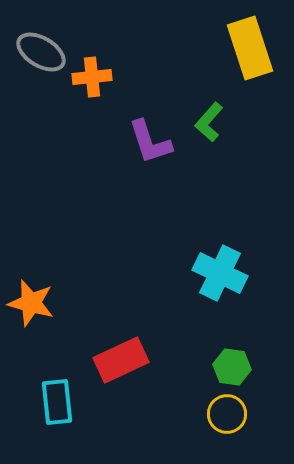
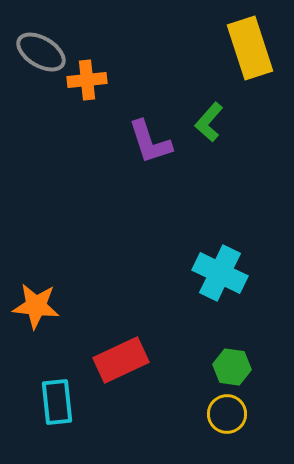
orange cross: moved 5 px left, 3 px down
orange star: moved 5 px right, 3 px down; rotated 9 degrees counterclockwise
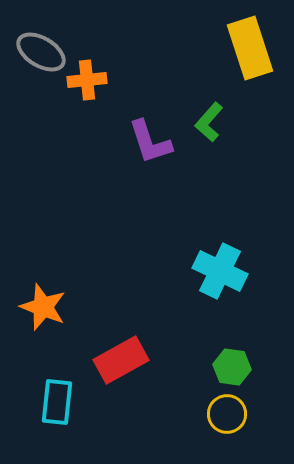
cyan cross: moved 2 px up
orange star: moved 7 px right, 1 px down; rotated 15 degrees clockwise
red rectangle: rotated 4 degrees counterclockwise
cyan rectangle: rotated 12 degrees clockwise
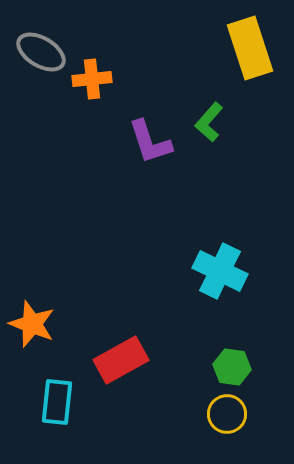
orange cross: moved 5 px right, 1 px up
orange star: moved 11 px left, 17 px down
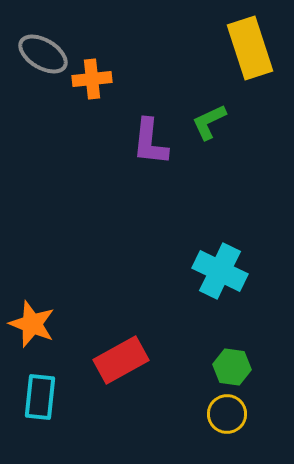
gray ellipse: moved 2 px right, 2 px down
green L-shape: rotated 24 degrees clockwise
purple L-shape: rotated 24 degrees clockwise
cyan rectangle: moved 17 px left, 5 px up
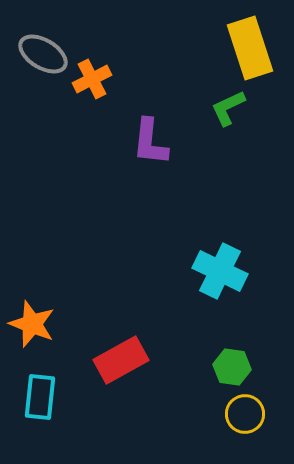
orange cross: rotated 21 degrees counterclockwise
green L-shape: moved 19 px right, 14 px up
yellow circle: moved 18 px right
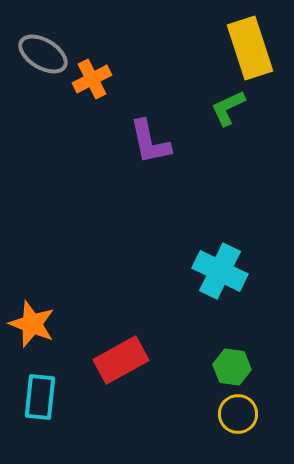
purple L-shape: rotated 18 degrees counterclockwise
yellow circle: moved 7 px left
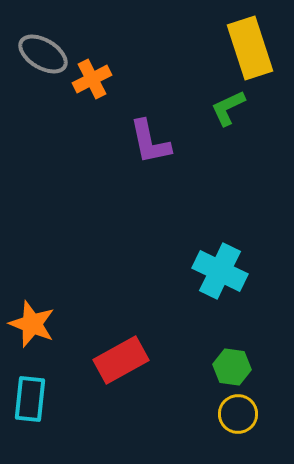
cyan rectangle: moved 10 px left, 2 px down
